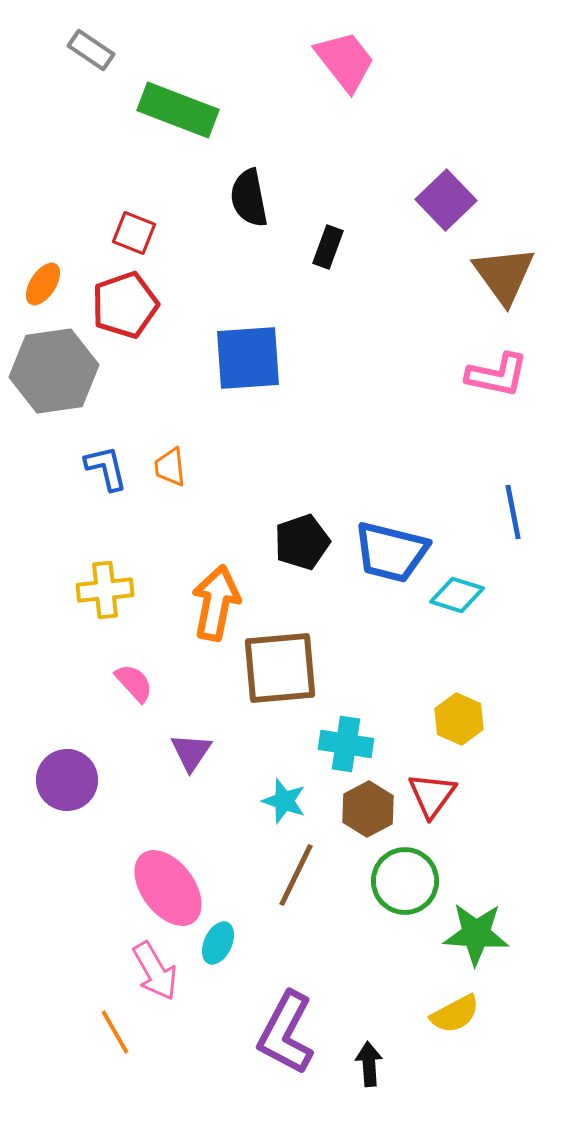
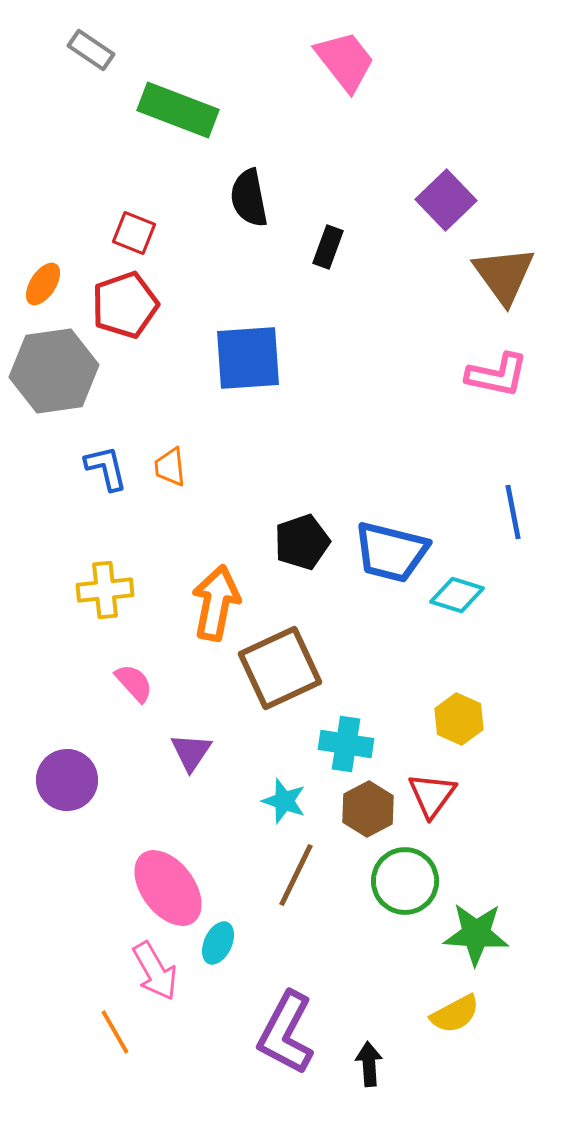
brown square: rotated 20 degrees counterclockwise
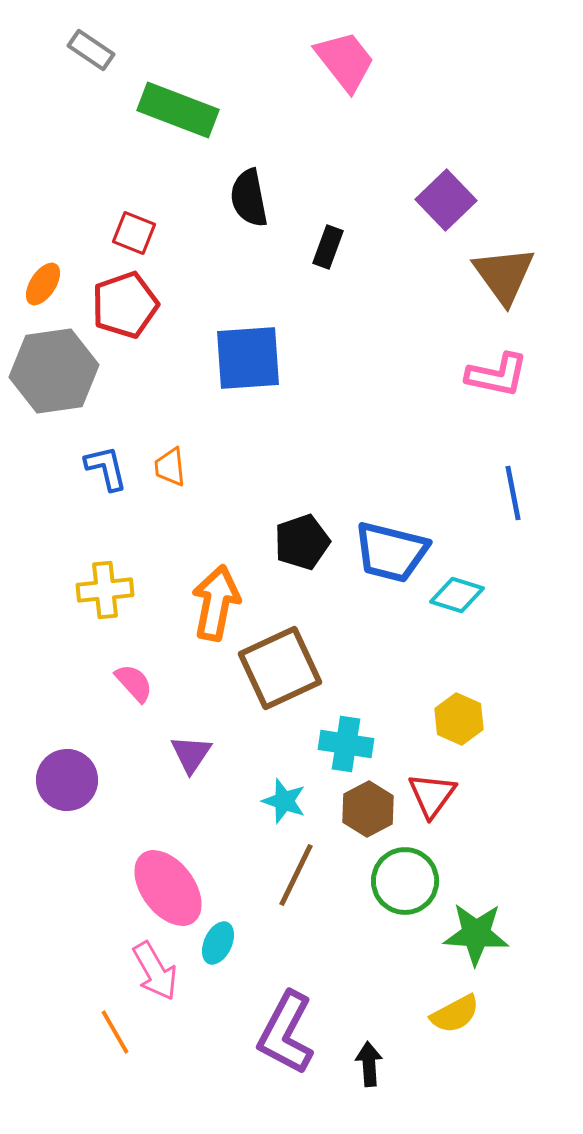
blue line: moved 19 px up
purple triangle: moved 2 px down
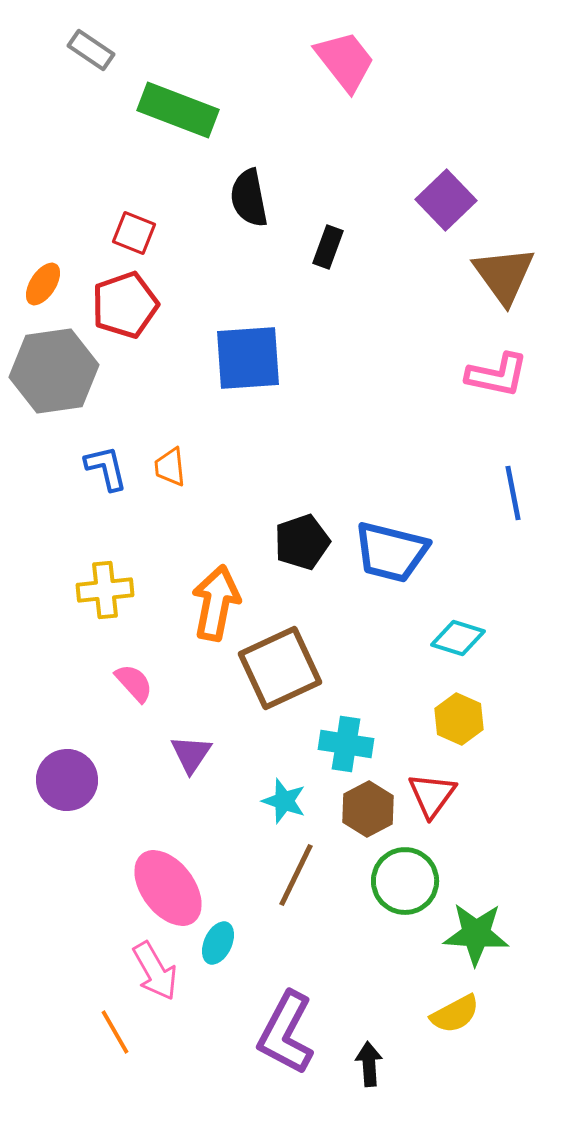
cyan diamond: moved 1 px right, 43 px down
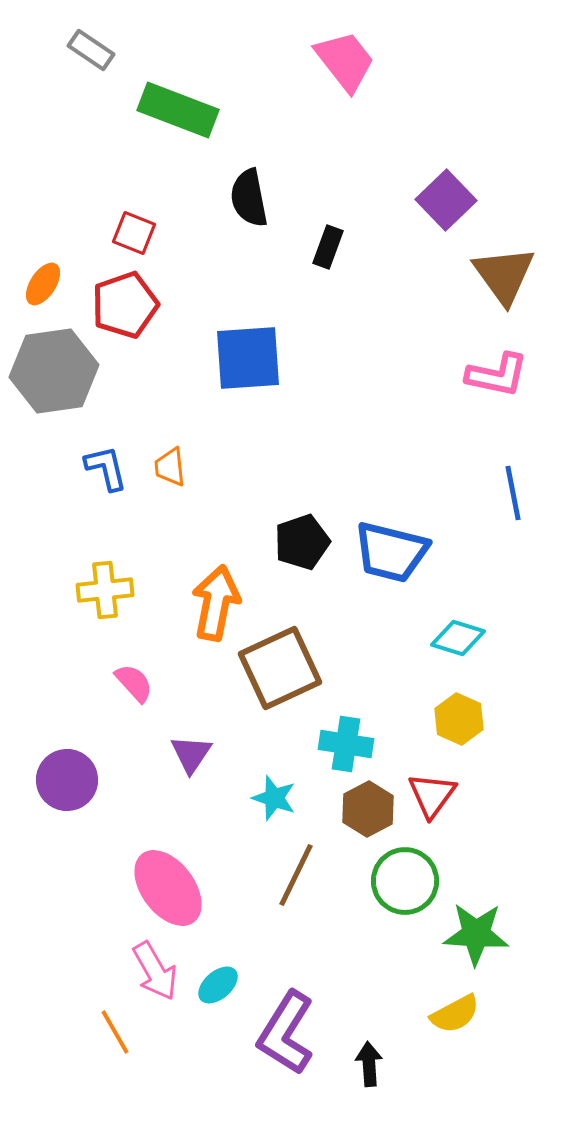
cyan star: moved 10 px left, 3 px up
cyan ellipse: moved 42 px down; rotated 24 degrees clockwise
purple L-shape: rotated 4 degrees clockwise
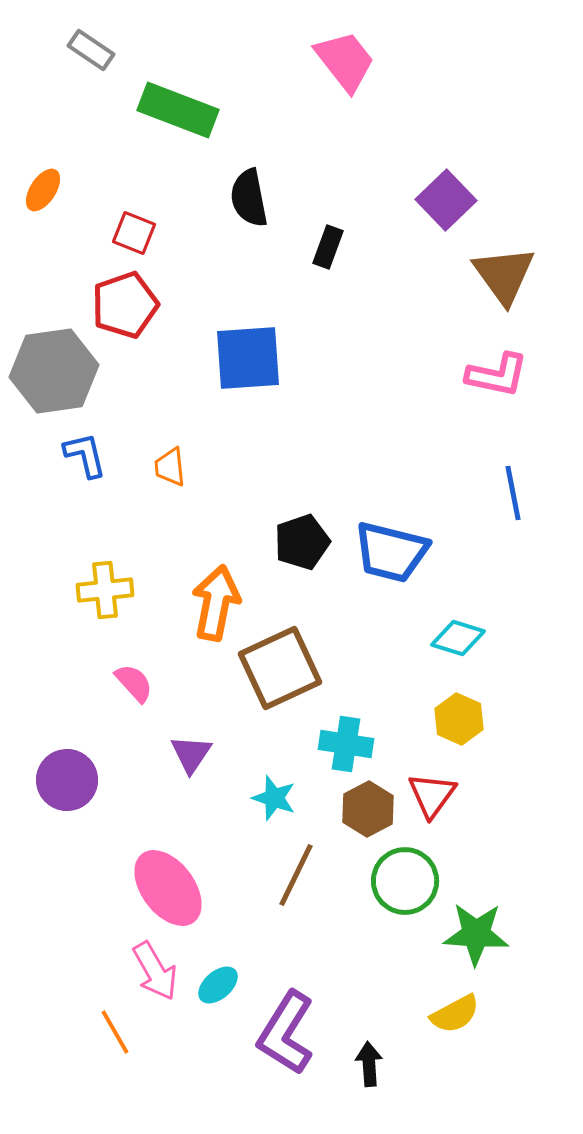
orange ellipse: moved 94 px up
blue L-shape: moved 21 px left, 13 px up
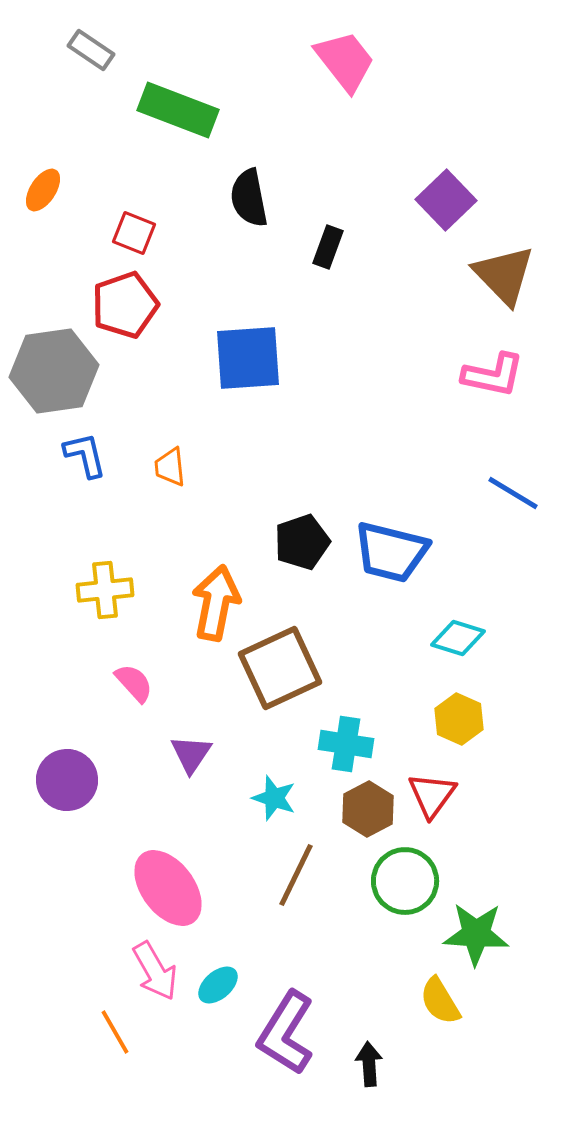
brown triangle: rotated 8 degrees counterclockwise
pink L-shape: moved 4 px left
blue line: rotated 48 degrees counterclockwise
yellow semicircle: moved 15 px left, 13 px up; rotated 87 degrees clockwise
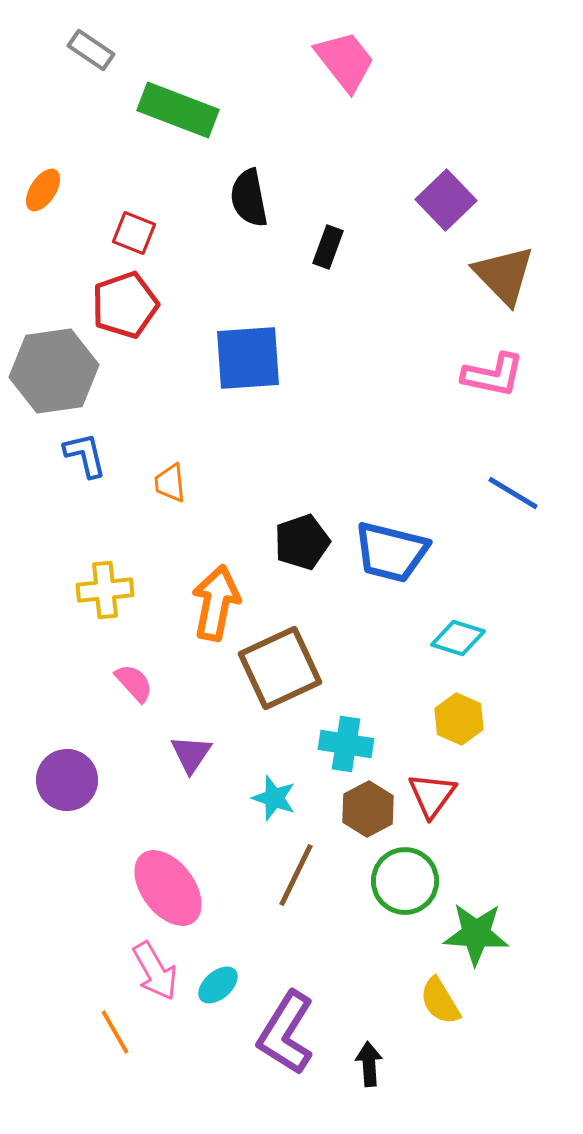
orange trapezoid: moved 16 px down
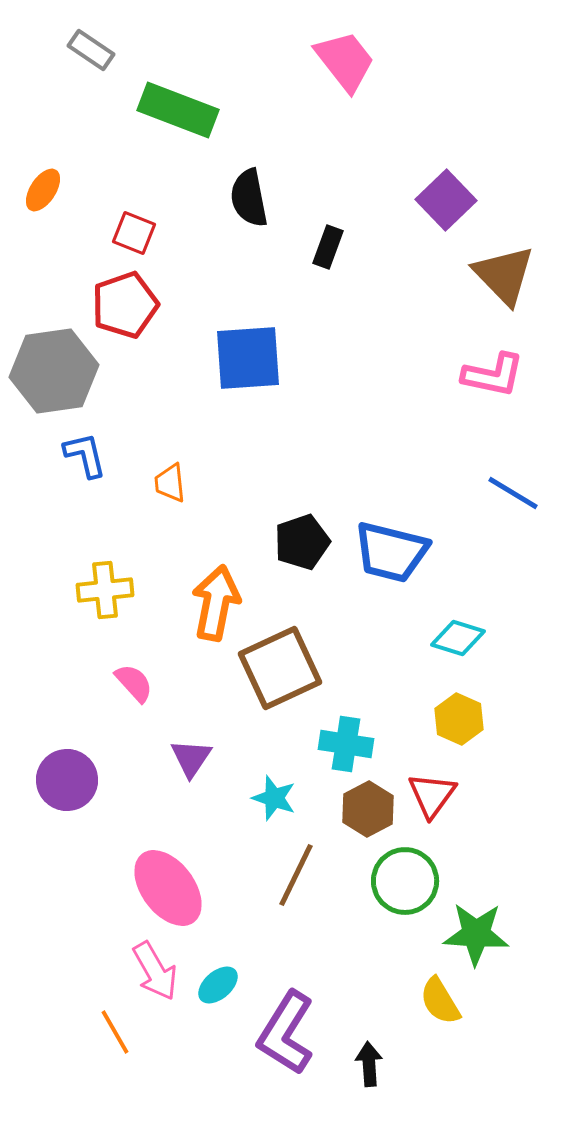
purple triangle: moved 4 px down
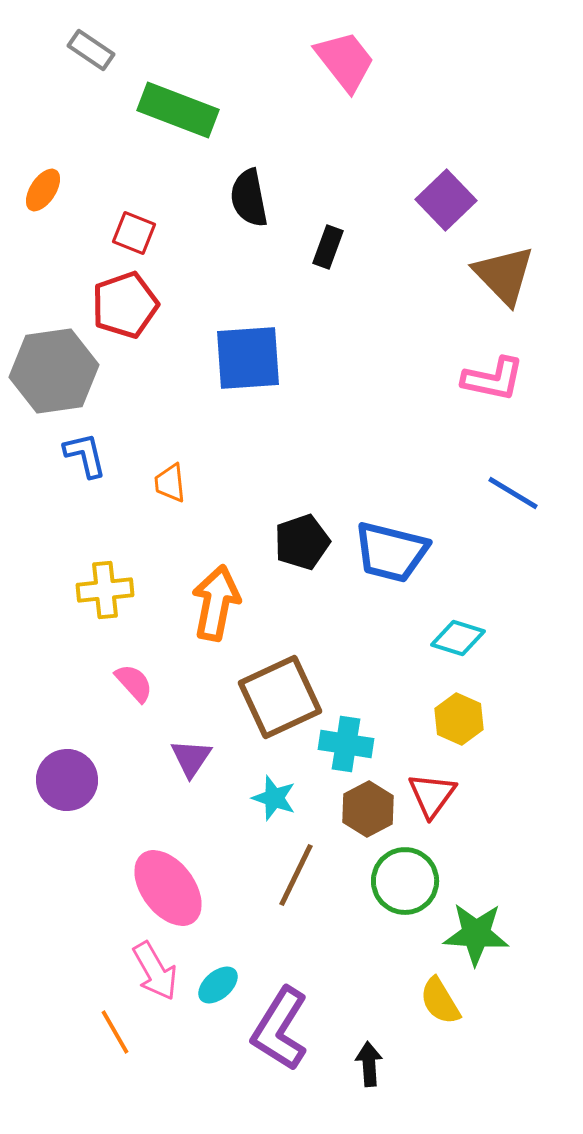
pink L-shape: moved 4 px down
brown square: moved 29 px down
purple L-shape: moved 6 px left, 4 px up
